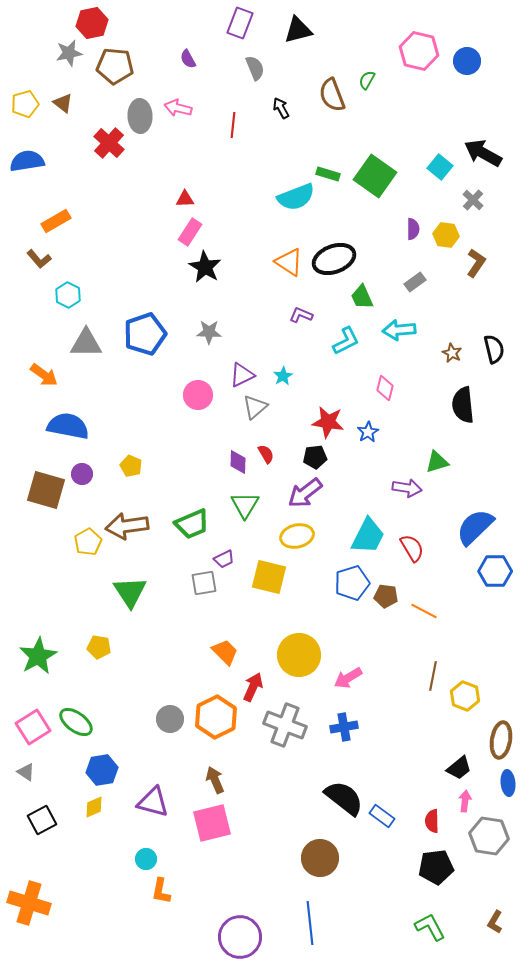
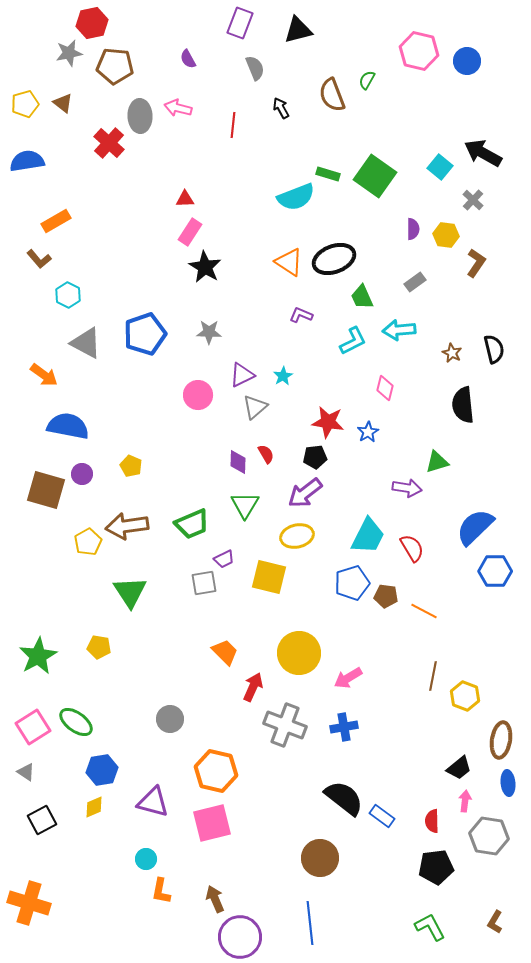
cyan L-shape at (346, 341): moved 7 px right
gray triangle at (86, 343): rotated 28 degrees clockwise
yellow circle at (299, 655): moved 2 px up
orange hexagon at (216, 717): moved 54 px down; rotated 21 degrees counterclockwise
brown arrow at (215, 780): moved 119 px down
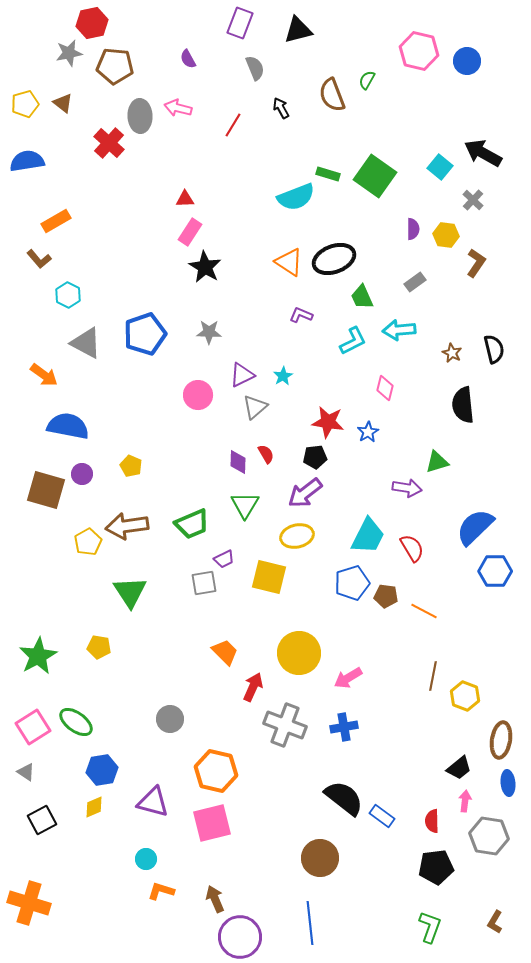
red line at (233, 125): rotated 25 degrees clockwise
orange L-shape at (161, 891): rotated 96 degrees clockwise
green L-shape at (430, 927): rotated 48 degrees clockwise
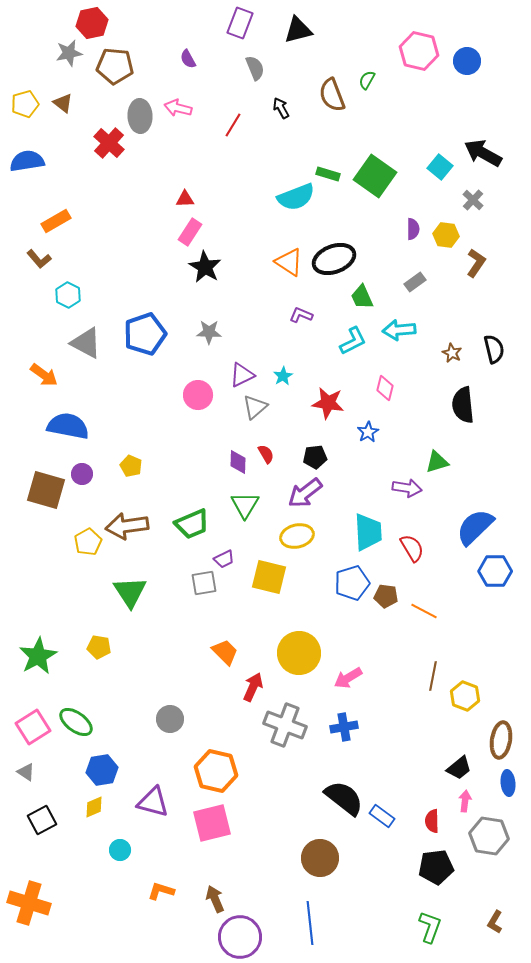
red star at (328, 422): moved 19 px up
cyan trapezoid at (368, 536): moved 4 px up; rotated 30 degrees counterclockwise
cyan circle at (146, 859): moved 26 px left, 9 px up
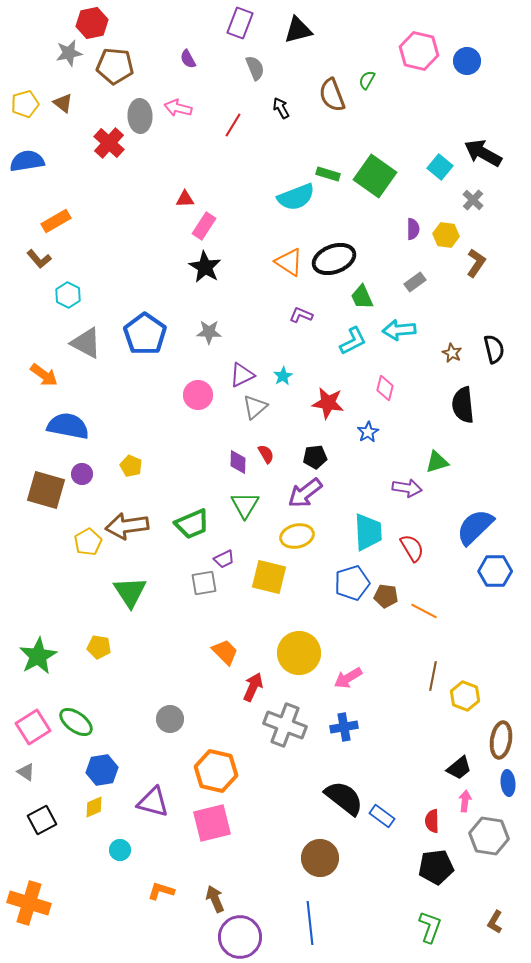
pink rectangle at (190, 232): moved 14 px right, 6 px up
blue pentagon at (145, 334): rotated 18 degrees counterclockwise
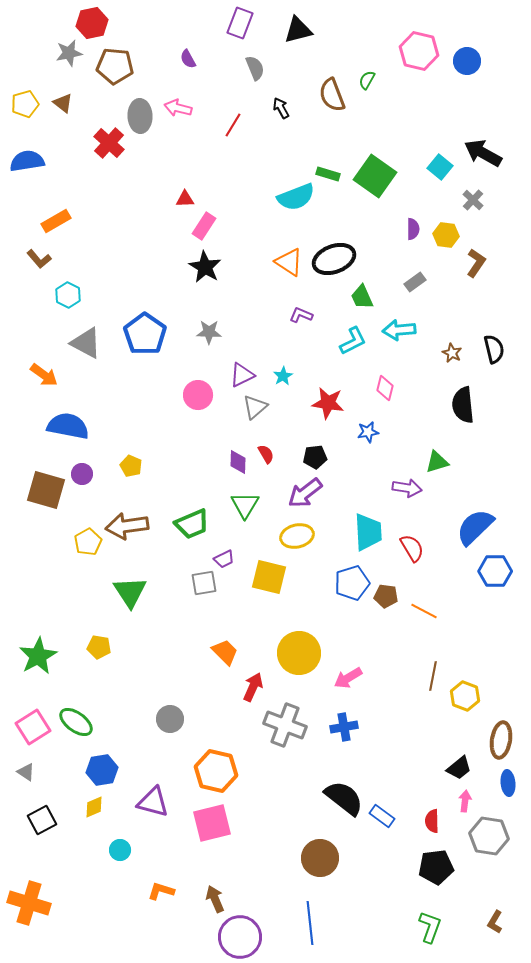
blue star at (368, 432): rotated 20 degrees clockwise
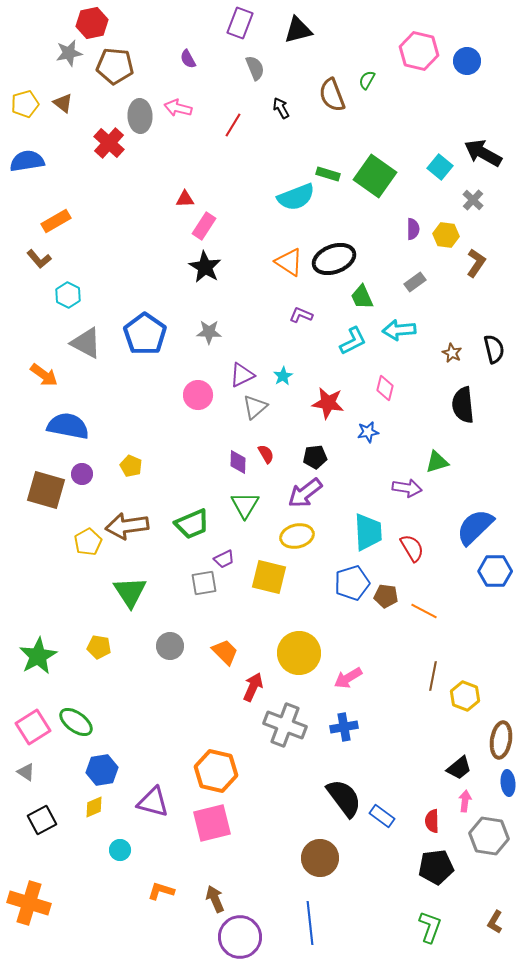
gray circle at (170, 719): moved 73 px up
black semicircle at (344, 798): rotated 15 degrees clockwise
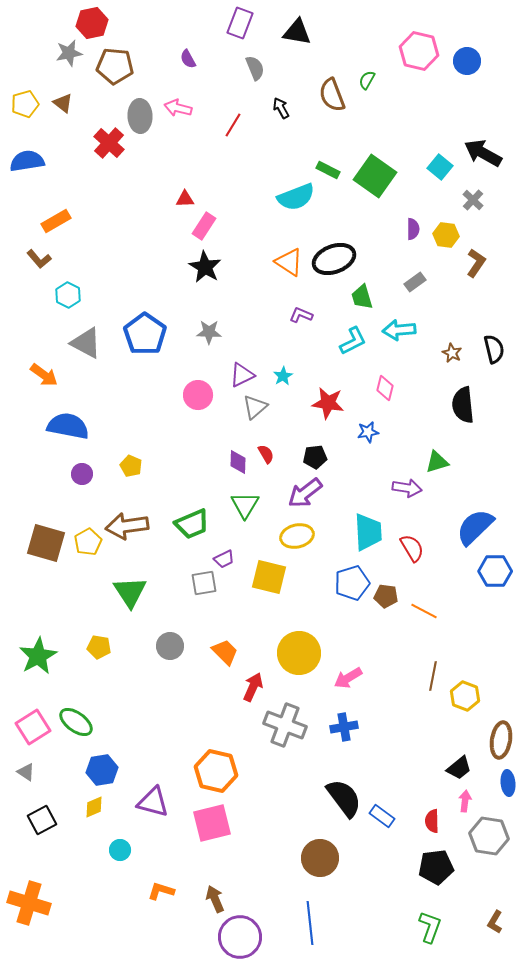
black triangle at (298, 30): moved 1 px left, 2 px down; rotated 24 degrees clockwise
green rectangle at (328, 174): moved 4 px up; rotated 10 degrees clockwise
green trapezoid at (362, 297): rotated 8 degrees clockwise
brown square at (46, 490): moved 53 px down
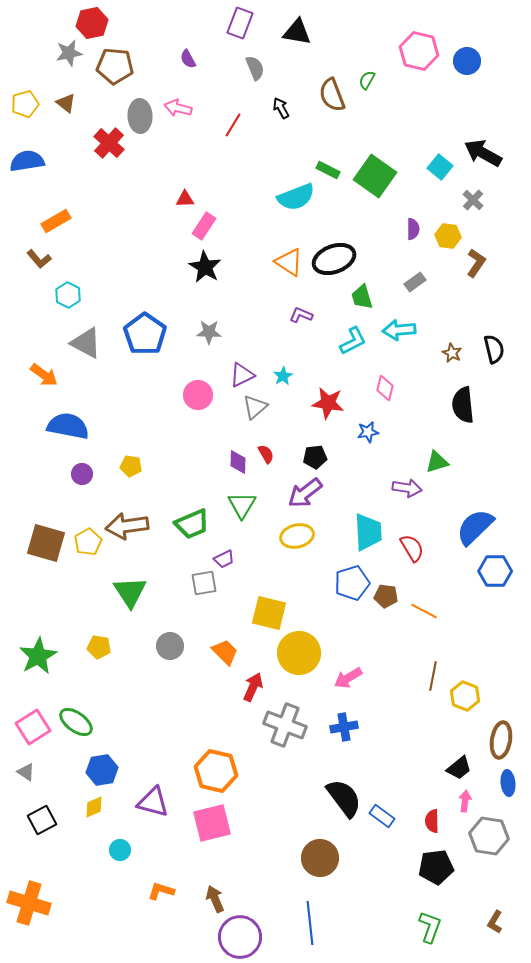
brown triangle at (63, 103): moved 3 px right
yellow hexagon at (446, 235): moved 2 px right, 1 px down
yellow pentagon at (131, 466): rotated 15 degrees counterclockwise
green triangle at (245, 505): moved 3 px left
yellow square at (269, 577): moved 36 px down
